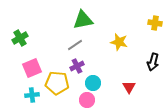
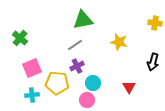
green cross: rotated 21 degrees counterclockwise
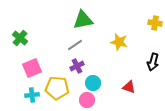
yellow pentagon: moved 5 px down
red triangle: rotated 40 degrees counterclockwise
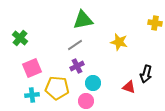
black arrow: moved 7 px left, 12 px down
pink circle: moved 1 px left, 1 px down
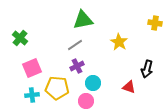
yellow star: rotated 18 degrees clockwise
black arrow: moved 1 px right, 5 px up
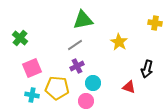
cyan cross: rotated 16 degrees clockwise
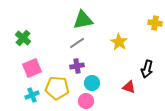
green cross: moved 3 px right
gray line: moved 2 px right, 2 px up
purple cross: rotated 16 degrees clockwise
cyan circle: moved 1 px left
cyan cross: rotated 32 degrees counterclockwise
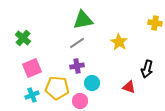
pink circle: moved 6 px left
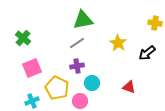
yellow star: moved 1 px left, 1 px down
black arrow: moved 16 px up; rotated 36 degrees clockwise
yellow pentagon: rotated 20 degrees clockwise
cyan cross: moved 6 px down
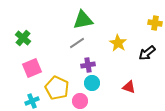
purple cross: moved 11 px right, 1 px up
